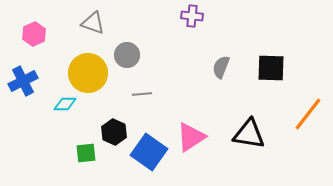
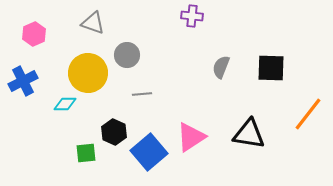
blue square: rotated 15 degrees clockwise
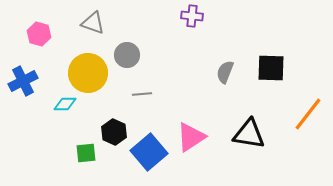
pink hexagon: moved 5 px right; rotated 20 degrees counterclockwise
gray semicircle: moved 4 px right, 5 px down
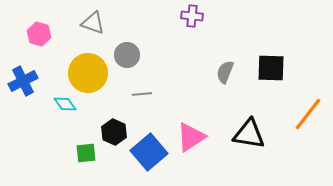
cyan diamond: rotated 55 degrees clockwise
